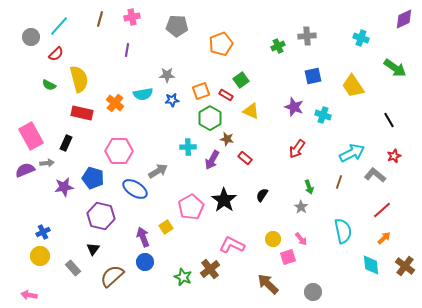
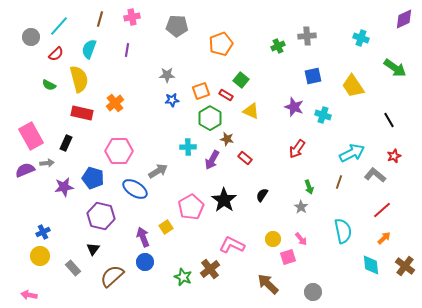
green square at (241, 80): rotated 14 degrees counterclockwise
cyan semicircle at (143, 94): moved 54 px left, 45 px up; rotated 120 degrees clockwise
orange cross at (115, 103): rotated 12 degrees clockwise
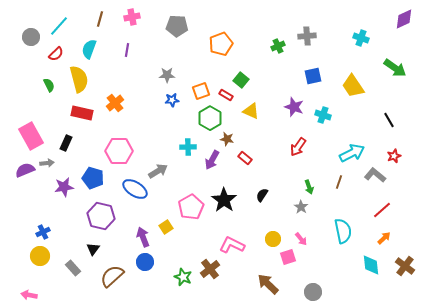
green semicircle at (49, 85): rotated 144 degrees counterclockwise
red arrow at (297, 149): moved 1 px right, 2 px up
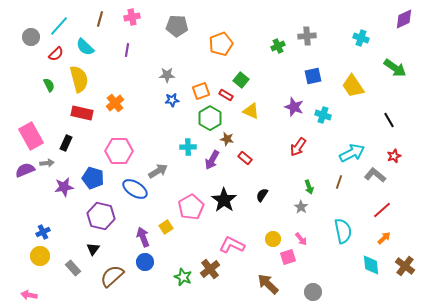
cyan semicircle at (89, 49): moved 4 px left, 2 px up; rotated 66 degrees counterclockwise
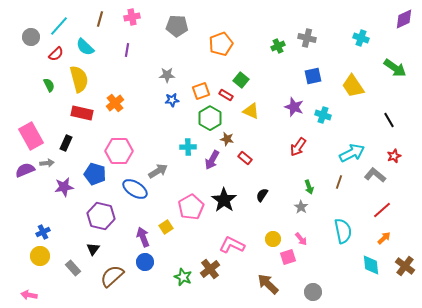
gray cross at (307, 36): moved 2 px down; rotated 18 degrees clockwise
blue pentagon at (93, 178): moved 2 px right, 4 px up
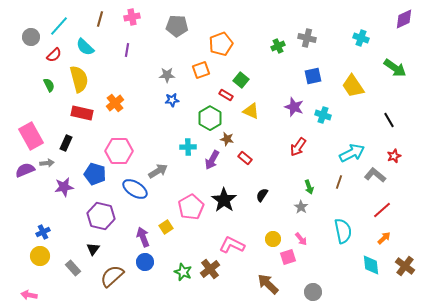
red semicircle at (56, 54): moved 2 px left, 1 px down
orange square at (201, 91): moved 21 px up
green star at (183, 277): moved 5 px up
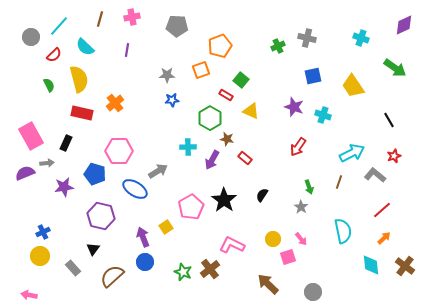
purple diamond at (404, 19): moved 6 px down
orange pentagon at (221, 44): moved 1 px left, 2 px down
purple semicircle at (25, 170): moved 3 px down
